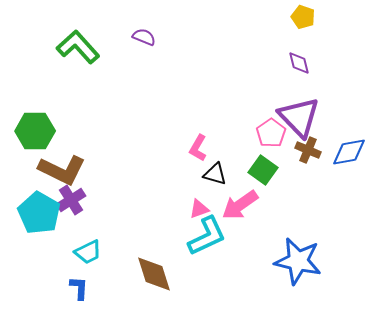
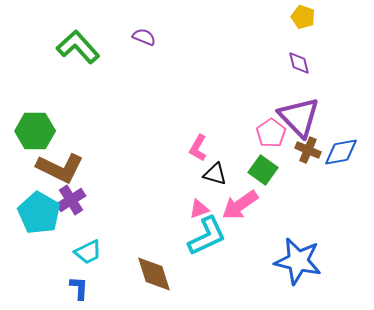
blue diamond: moved 8 px left
brown L-shape: moved 2 px left, 2 px up
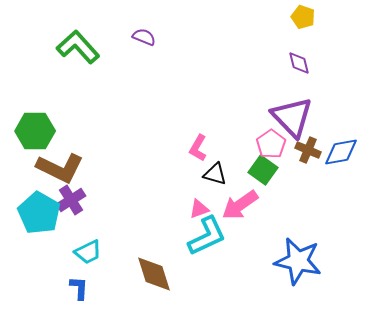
purple triangle: moved 7 px left
pink pentagon: moved 11 px down
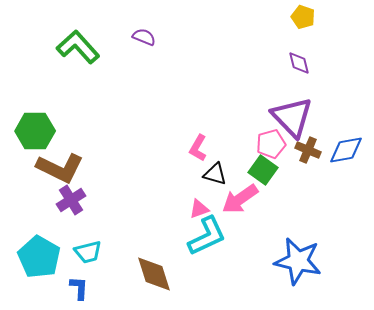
pink pentagon: rotated 20 degrees clockwise
blue diamond: moved 5 px right, 2 px up
pink arrow: moved 6 px up
cyan pentagon: moved 44 px down
cyan trapezoid: rotated 12 degrees clockwise
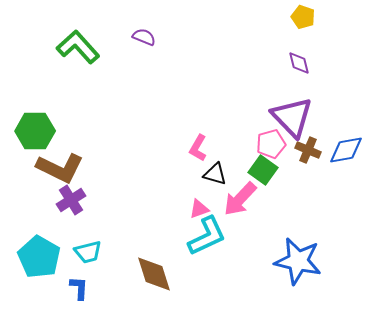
pink arrow: rotated 12 degrees counterclockwise
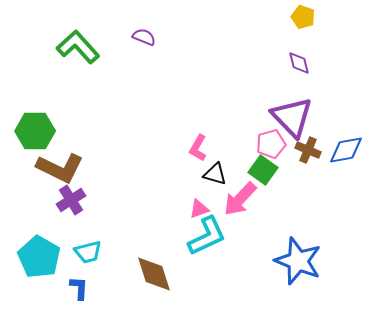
blue star: rotated 9 degrees clockwise
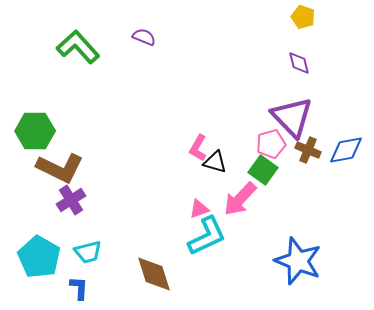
black triangle: moved 12 px up
